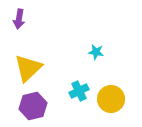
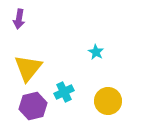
cyan star: rotated 21 degrees clockwise
yellow triangle: rotated 8 degrees counterclockwise
cyan cross: moved 15 px left, 1 px down
yellow circle: moved 3 px left, 2 px down
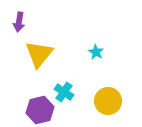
purple arrow: moved 3 px down
yellow triangle: moved 11 px right, 14 px up
cyan cross: rotated 30 degrees counterclockwise
purple hexagon: moved 7 px right, 4 px down
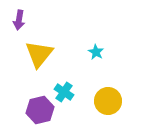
purple arrow: moved 2 px up
